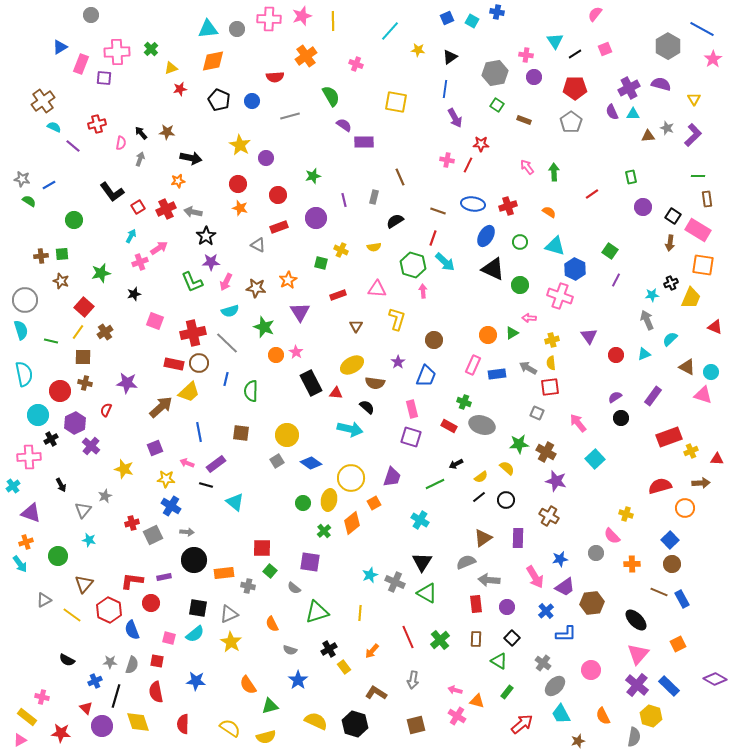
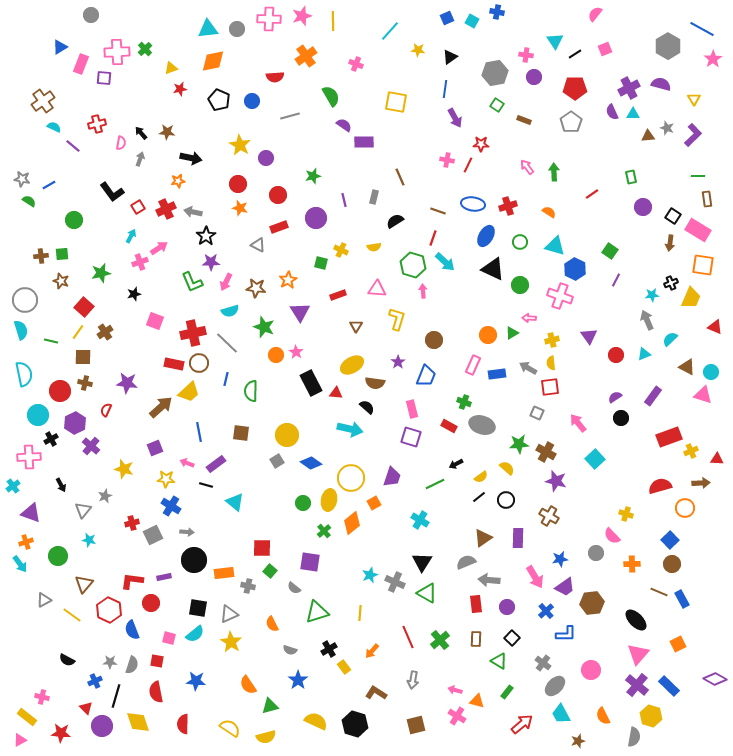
green cross at (151, 49): moved 6 px left
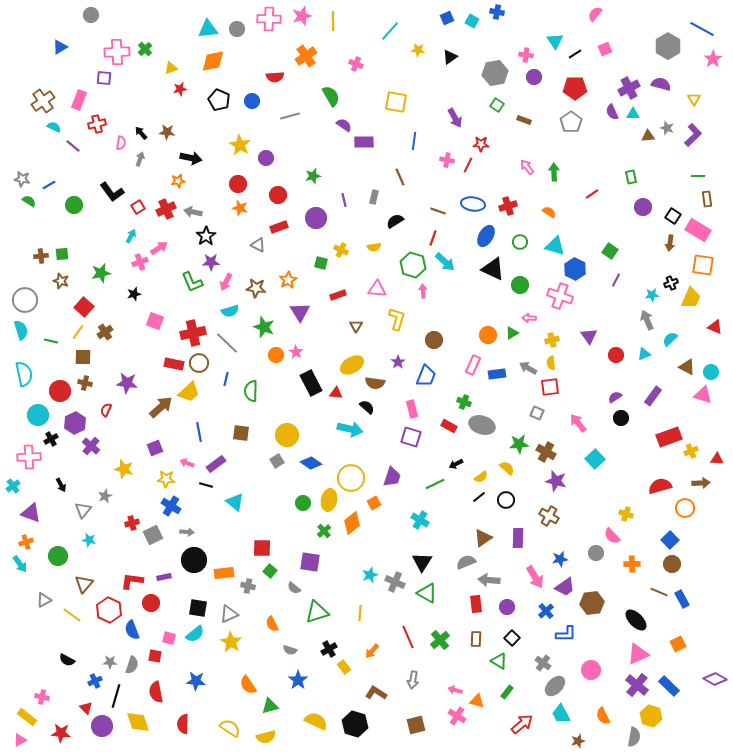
pink rectangle at (81, 64): moved 2 px left, 36 px down
blue line at (445, 89): moved 31 px left, 52 px down
green circle at (74, 220): moved 15 px up
pink triangle at (638, 654): rotated 25 degrees clockwise
red square at (157, 661): moved 2 px left, 5 px up
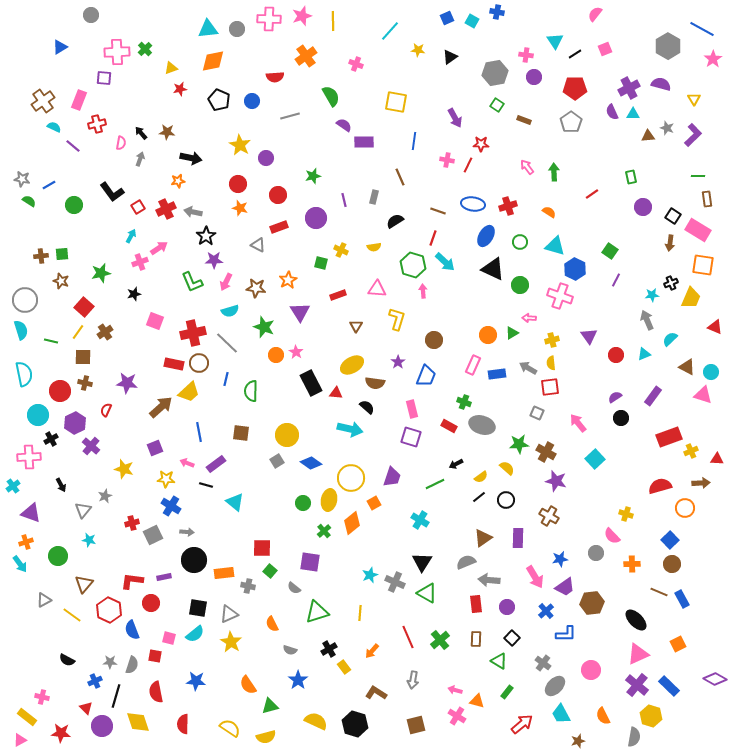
purple star at (211, 262): moved 3 px right, 2 px up
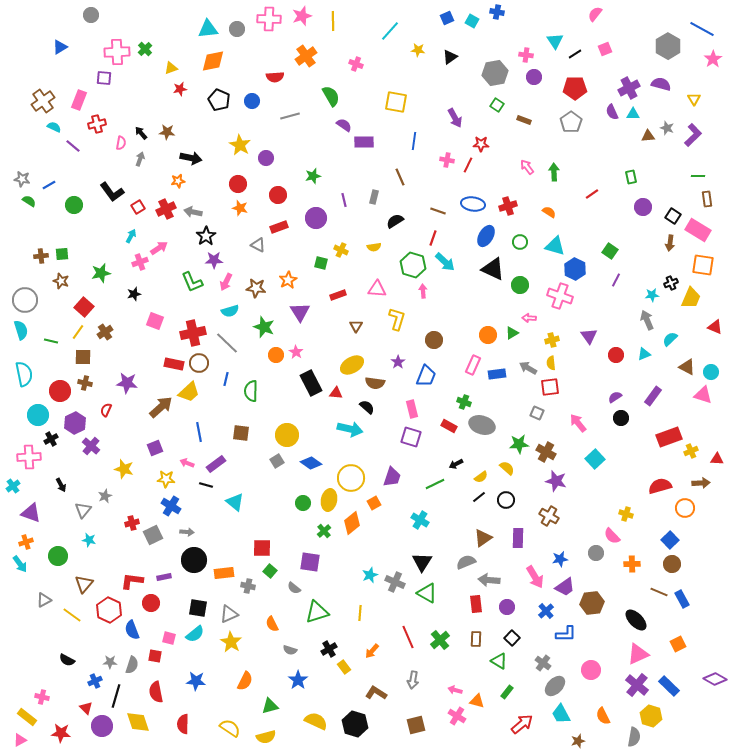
orange semicircle at (248, 685): moved 3 px left, 4 px up; rotated 120 degrees counterclockwise
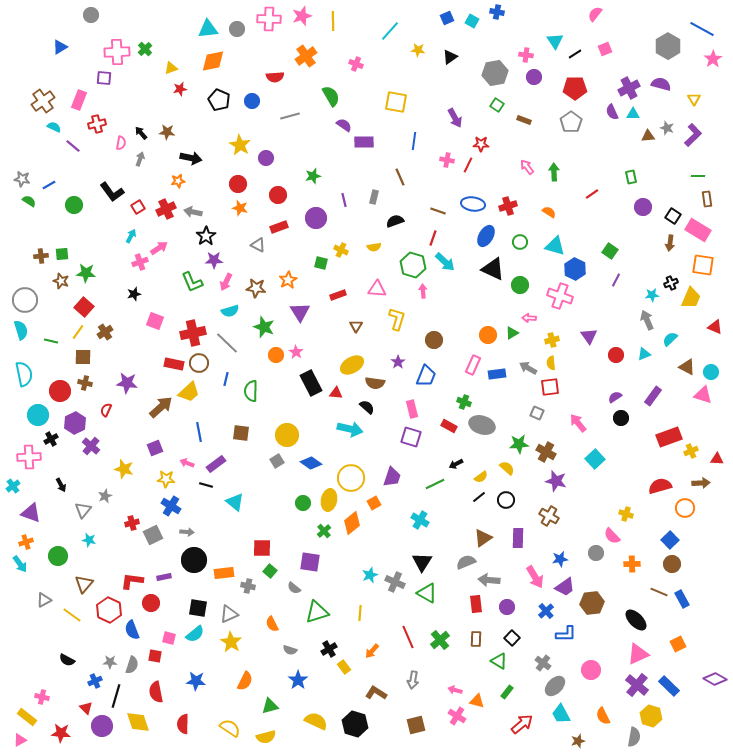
black semicircle at (395, 221): rotated 12 degrees clockwise
green star at (101, 273): moved 15 px left; rotated 18 degrees clockwise
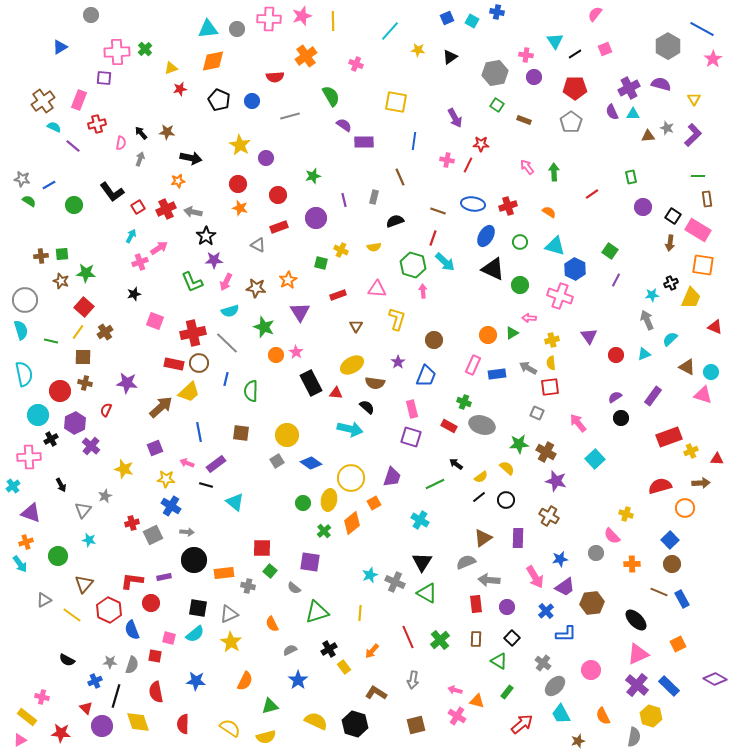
black arrow at (456, 464): rotated 64 degrees clockwise
gray semicircle at (290, 650): rotated 136 degrees clockwise
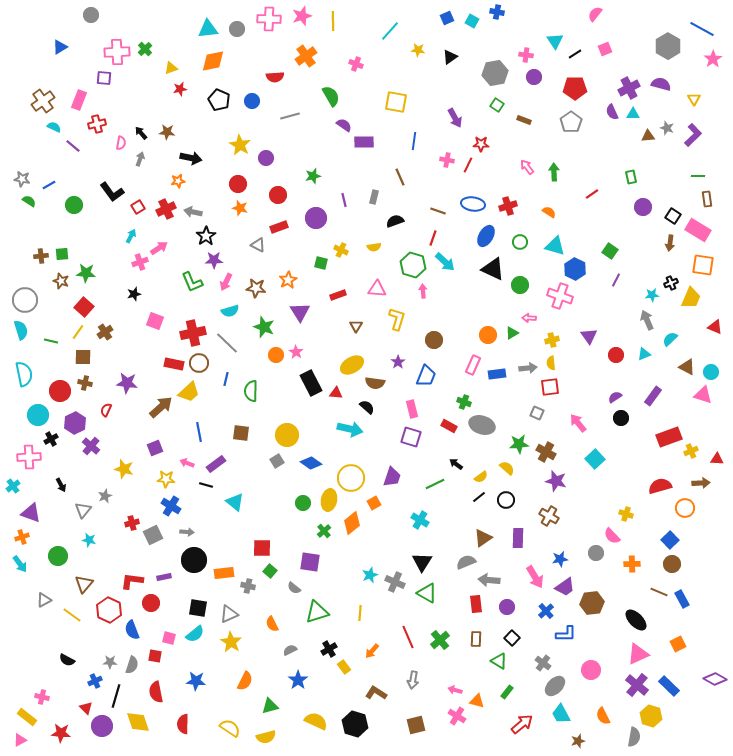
gray arrow at (528, 368): rotated 144 degrees clockwise
orange cross at (26, 542): moved 4 px left, 5 px up
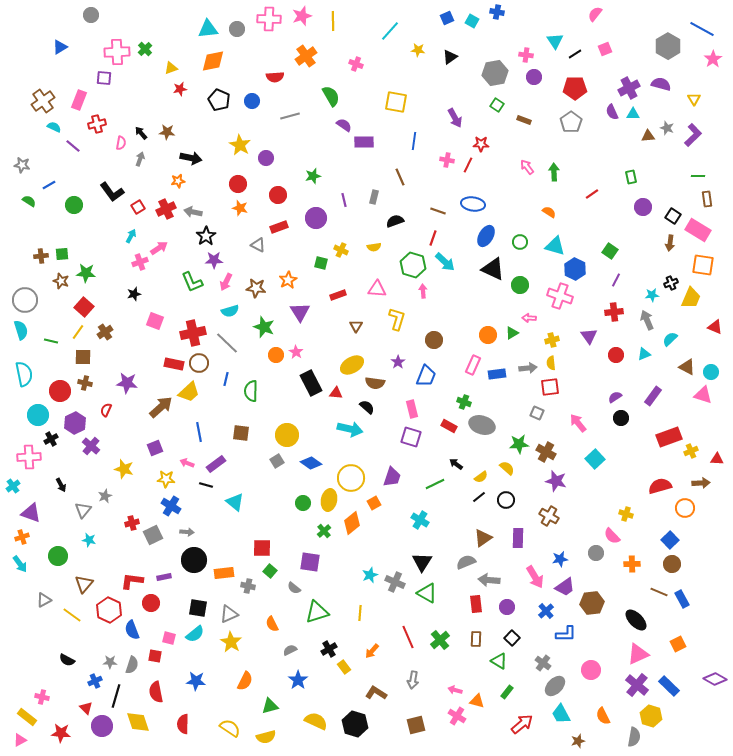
gray star at (22, 179): moved 14 px up
red cross at (508, 206): moved 106 px right, 106 px down; rotated 12 degrees clockwise
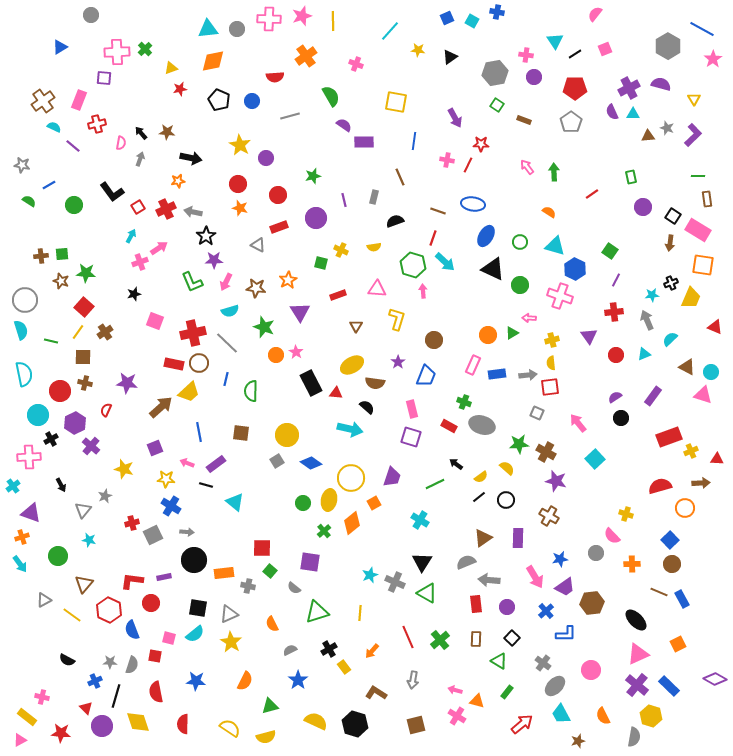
gray arrow at (528, 368): moved 7 px down
